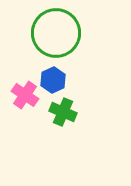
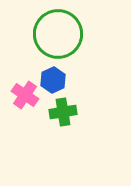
green circle: moved 2 px right, 1 px down
green cross: rotated 32 degrees counterclockwise
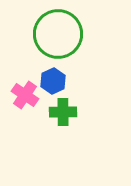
blue hexagon: moved 1 px down
green cross: rotated 8 degrees clockwise
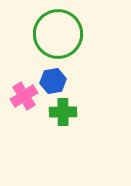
blue hexagon: rotated 15 degrees clockwise
pink cross: moved 1 px left, 1 px down; rotated 24 degrees clockwise
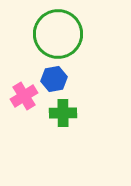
blue hexagon: moved 1 px right, 2 px up
green cross: moved 1 px down
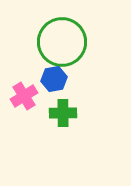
green circle: moved 4 px right, 8 px down
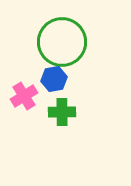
green cross: moved 1 px left, 1 px up
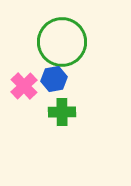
pink cross: moved 10 px up; rotated 12 degrees counterclockwise
